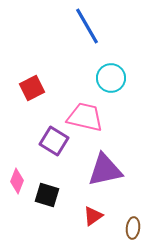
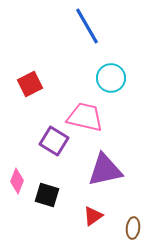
red square: moved 2 px left, 4 px up
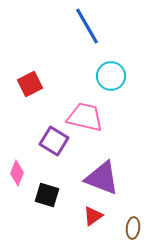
cyan circle: moved 2 px up
purple triangle: moved 3 px left, 8 px down; rotated 33 degrees clockwise
pink diamond: moved 8 px up
